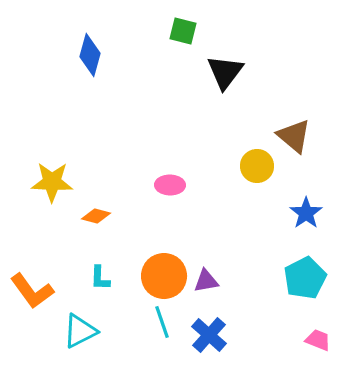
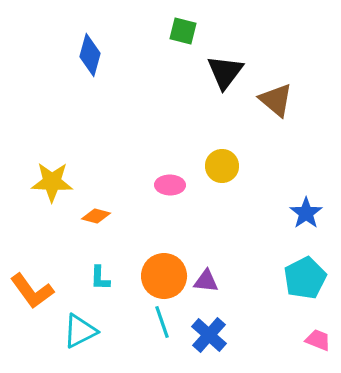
brown triangle: moved 18 px left, 36 px up
yellow circle: moved 35 px left
purple triangle: rotated 16 degrees clockwise
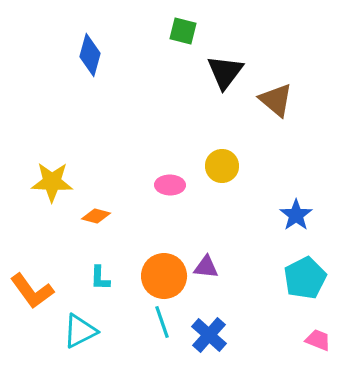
blue star: moved 10 px left, 2 px down
purple triangle: moved 14 px up
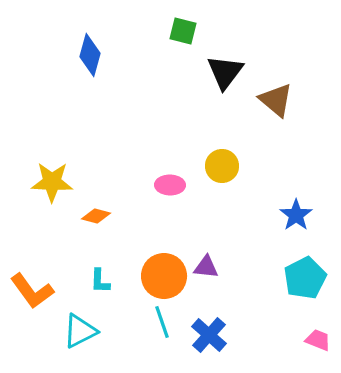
cyan L-shape: moved 3 px down
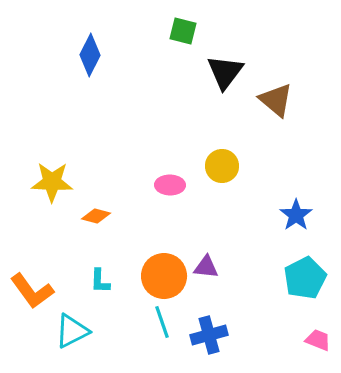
blue diamond: rotated 12 degrees clockwise
cyan triangle: moved 8 px left
blue cross: rotated 33 degrees clockwise
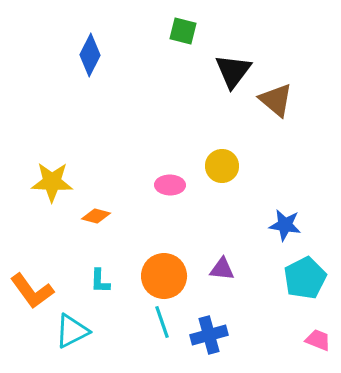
black triangle: moved 8 px right, 1 px up
blue star: moved 11 px left, 10 px down; rotated 28 degrees counterclockwise
purple triangle: moved 16 px right, 2 px down
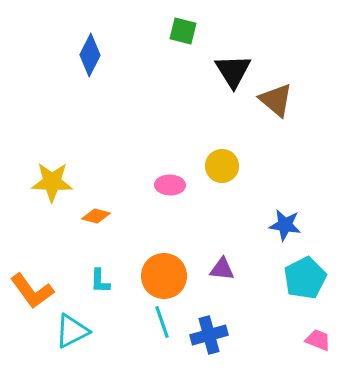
black triangle: rotated 9 degrees counterclockwise
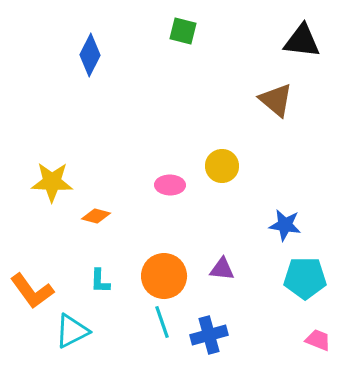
black triangle: moved 69 px right, 30 px up; rotated 51 degrees counterclockwise
cyan pentagon: rotated 27 degrees clockwise
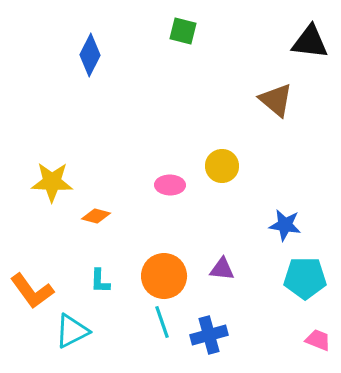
black triangle: moved 8 px right, 1 px down
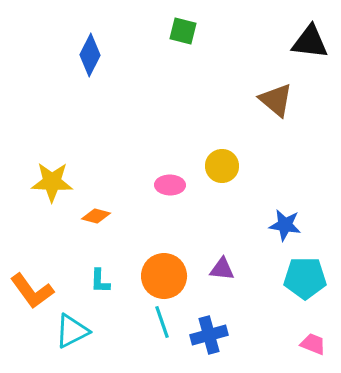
pink trapezoid: moved 5 px left, 4 px down
